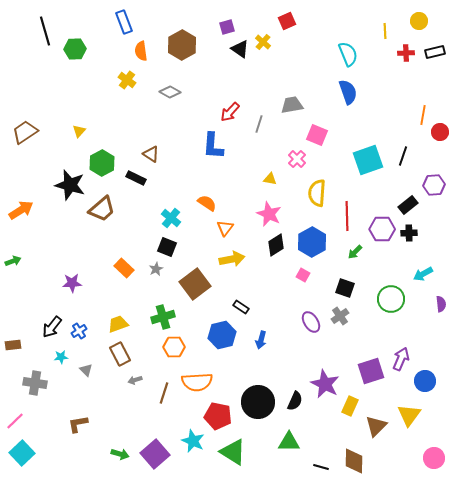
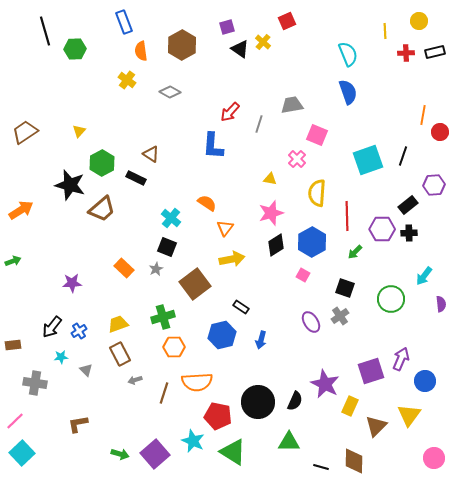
pink star at (269, 214): moved 2 px right, 1 px up; rotated 30 degrees clockwise
cyan arrow at (423, 274): moved 1 px right, 2 px down; rotated 24 degrees counterclockwise
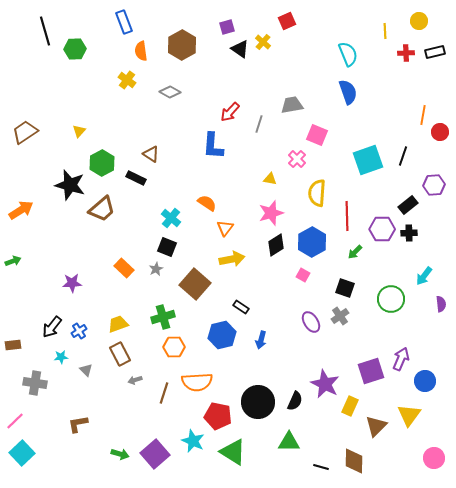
brown square at (195, 284): rotated 12 degrees counterclockwise
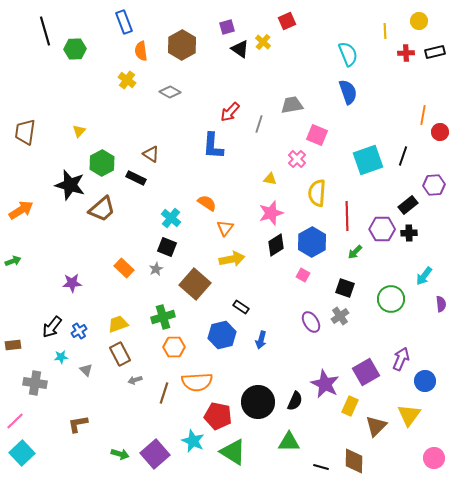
brown trapezoid at (25, 132): rotated 48 degrees counterclockwise
purple square at (371, 371): moved 5 px left, 1 px down; rotated 12 degrees counterclockwise
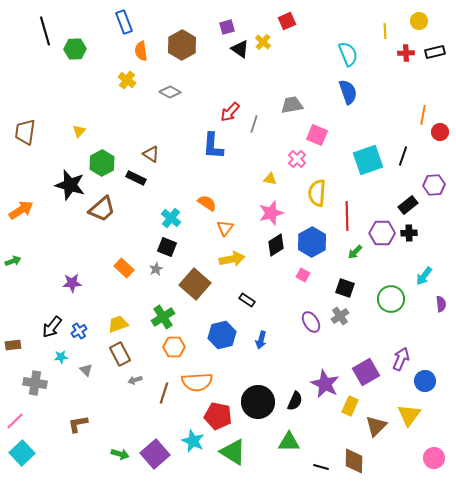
gray line at (259, 124): moved 5 px left
purple hexagon at (382, 229): moved 4 px down
black rectangle at (241, 307): moved 6 px right, 7 px up
green cross at (163, 317): rotated 15 degrees counterclockwise
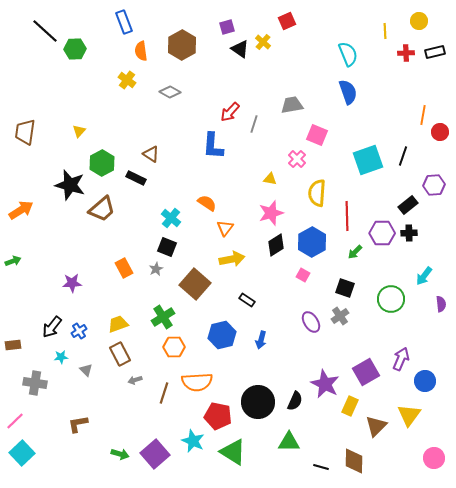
black line at (45, 31): rotated 32 degrees counterclockwise
orange rectangle at (124, 268): rotated 18 degrees clockwise
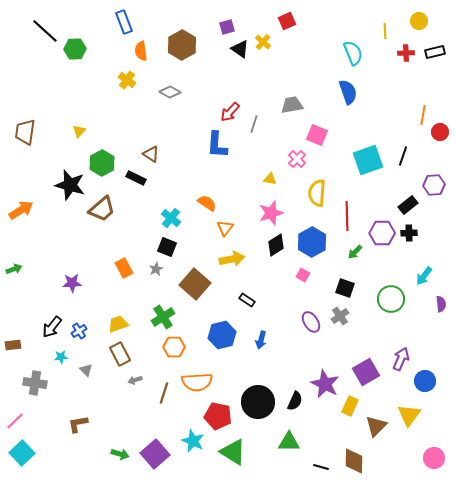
cyan semicircle at (348, 54): moved 5 px right, 1 px up
blue L-shape at (213, 146): moved 4 px right, 1 px up
green arrow at (13, 261): moved 1 px right, 8 px down
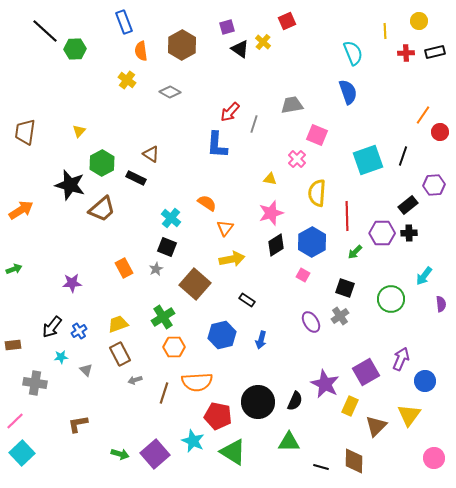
orange line at (423, 115): rotated 24 degrees clockwise
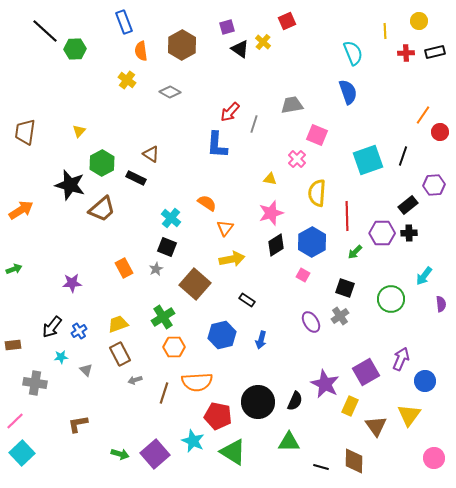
brown triangle at (376, 426): rotated 20 degrees counterclockwise
